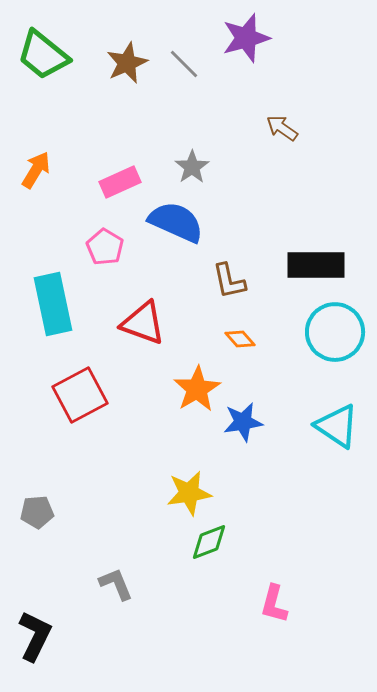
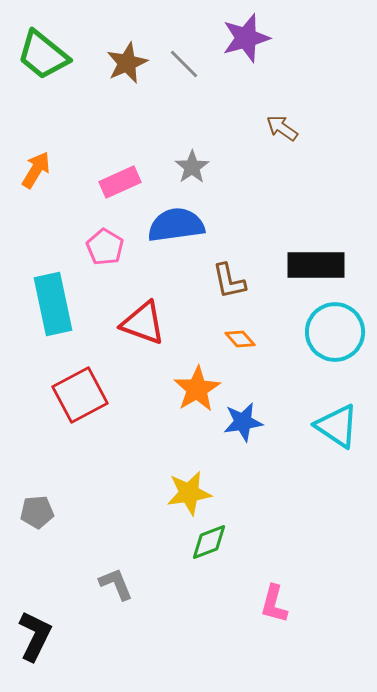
blue semicircle: moved 3 px down; rotated 32 degrees counterclockwise
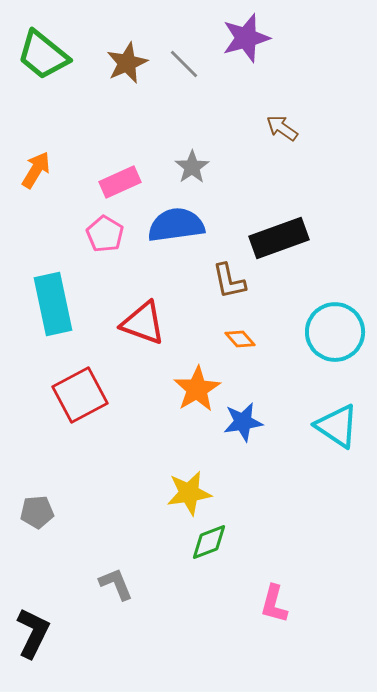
pink pentagon: moved 13 px up
black rectangle: moved 37 px left, 27 px up; rotated 20 degrees counterclockwise
black L-shape: moved 2 px left, 3 px up
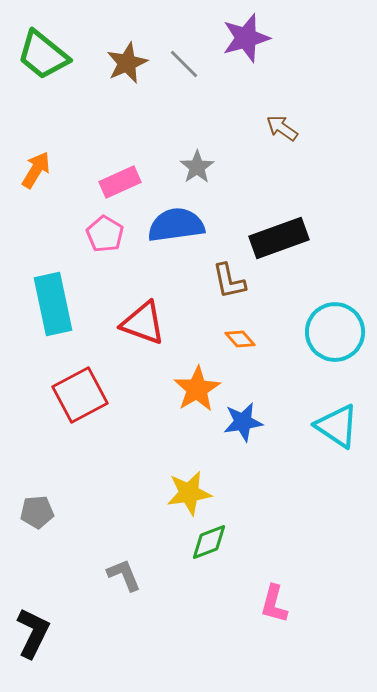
gray star: moved 5 px right
gray L-shape: moved 8 px right, 9 px up
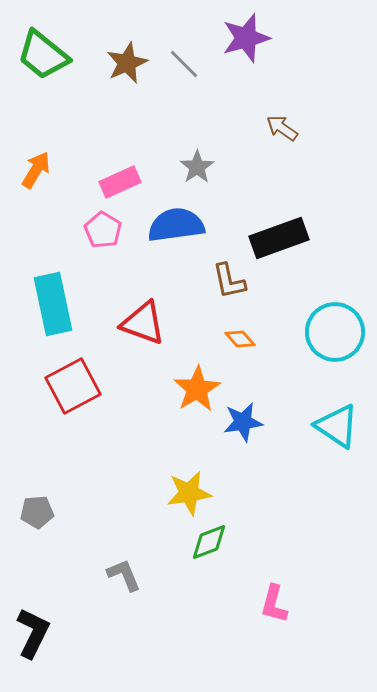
pink pentagon: moved 2 px left, 4 px up
red square: moved 7 px left, 9 px up
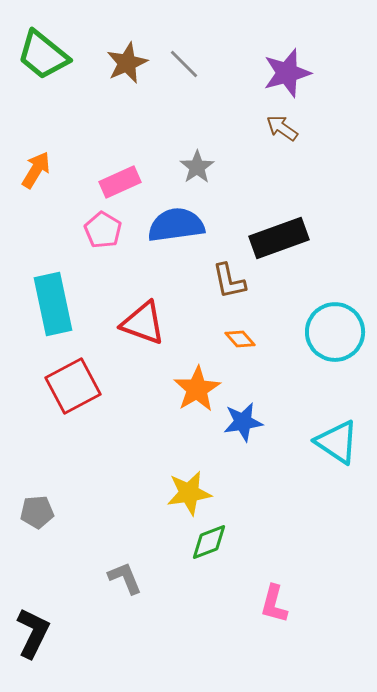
purple star: moved 41 px right, 35 px down
cyan triangle: moved 16 px down
gray L-shape: moved 1 px right, 3 px down
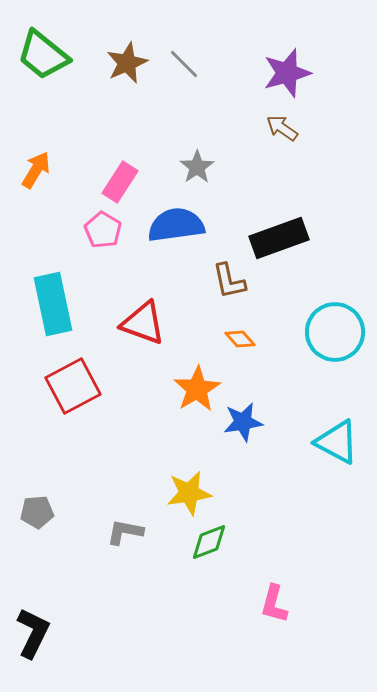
pink rectangle: rotated 33 degrees counterclockwise
cyan triangle: rotated 6 degrees counterclockwise
gray L-shape: moved 46 px up; rotated 57 degrees counterclockwise
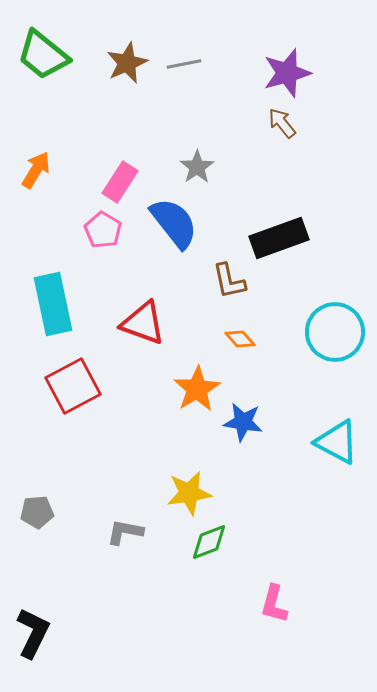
gray line: rotated 56 degrees counterclockwise
brown arrow: moved 5 px up; rotated 16 degrees clockwise
blue semicircle: moved 2 px left, 2 px up; rotated 60 degrees clockwise
blue star: rotated 18 degrees clockwise
